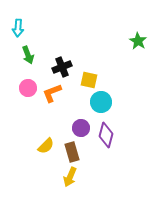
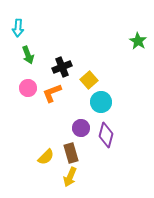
yellow square: rotated 36 degrees clockwise
yellow semicircle: moved 11 px down
brown rectangle: moved 1 px left, 1 px down
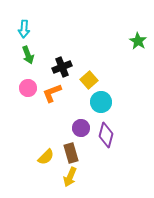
cyan arrow: moved 6 px right, 1 px down
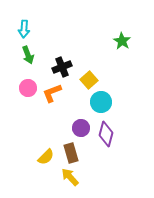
green star: moved 16 px left
purple diamond: moved 1 px up
yellow arrow: rotated 114 degrees clockwise
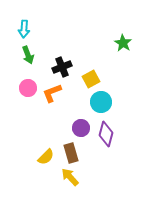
green star: moved 1 px right, 2 px down
yellow square: moved 2 px right, 1 px up; rotated 12 degrees clockwise
